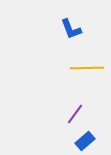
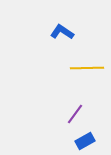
blue L-shape: moved 9 px left, 3 px down; rotated 145 degrees clockwise
blue rectangle: rotated 12 degrees clockwise
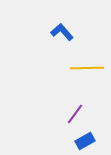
blue L-shape: rotated 15 degrees clockwise
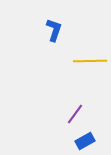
blue L-shape: moved 8 px left, 2 px up; rotated 60 degrees clockwise
yellow line: moved 3 px right, 7 px up
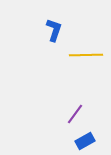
yellow line: moved 4 px left, 6 px up
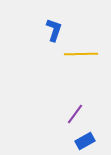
yellow line: moved 5 px left, 1 px up
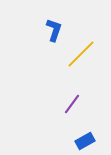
yellow line: rotated 44 degrees counterclockwise
purple line: moved 3 px left, 10 px up
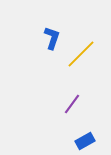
blue L-shape: moved 2 px left, 8 px down
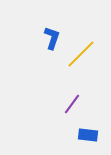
blue rectangle: moved 3 px right, 6 px up; rotated 36 degrees clockwise
